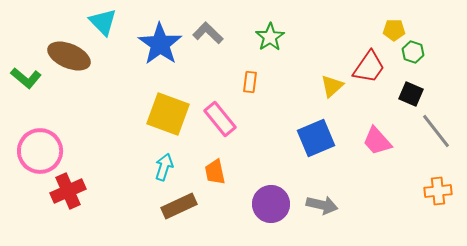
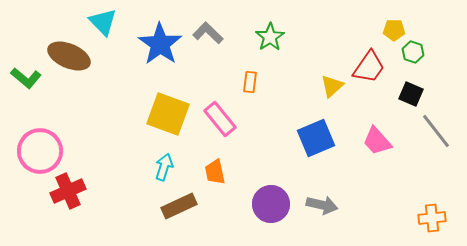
orange cross: moved 6 px left, 27 px down
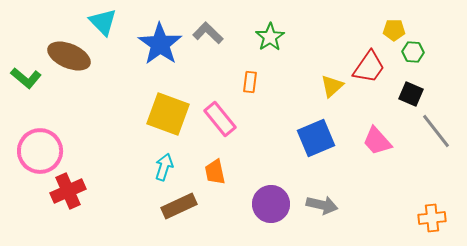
green hexagon: rotated 15 degrees counterclockwise
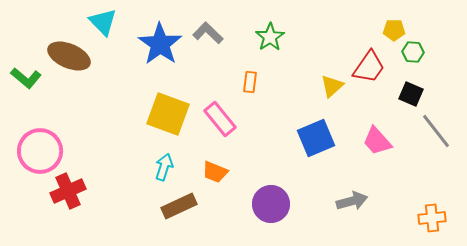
orange trapezoid: rotated 56 degrees counterclockwise
gray arrow: moved 30 px right, 4 px up; rotated 28 degrees counterclockwise
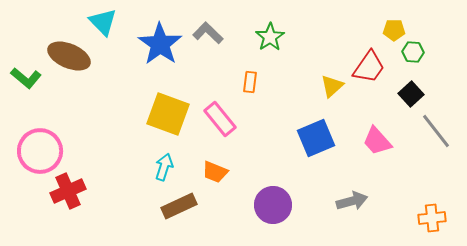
black square: rotated 25 degrees clockwise
purple circle: moved 2 px right, 1 px down
